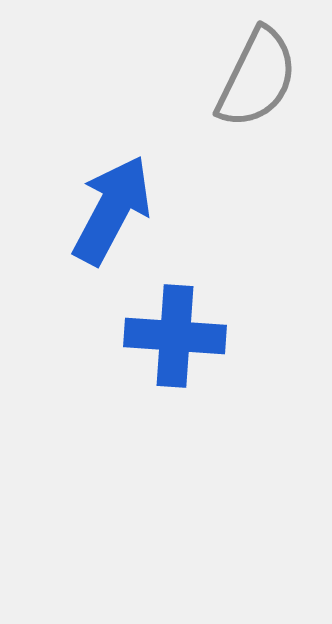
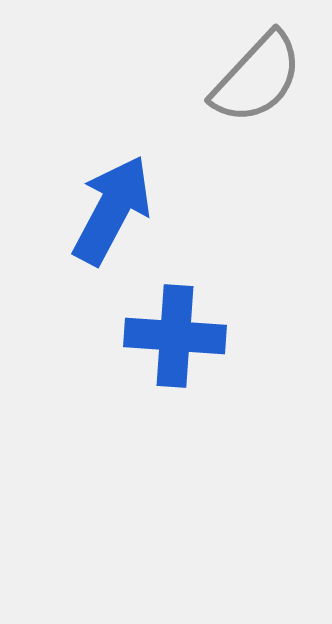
gray semicircle: rotated 17 degrees clockwise
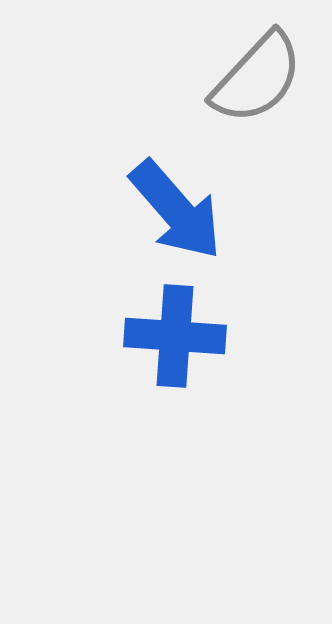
blue arrow: moved 64 px right; rotated 111 degrees clockwise
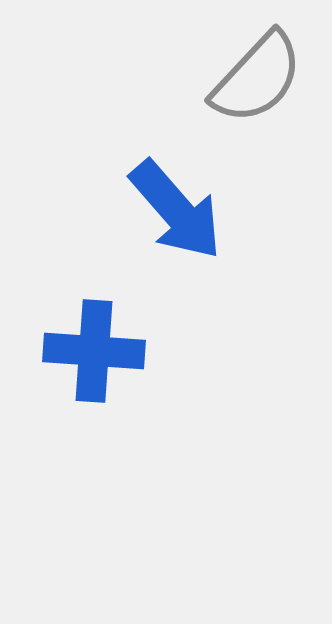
blue cross: moved 81 px left, 15 px down
